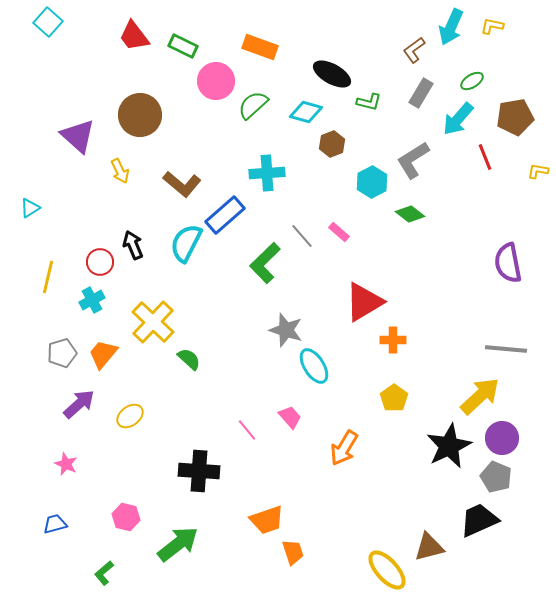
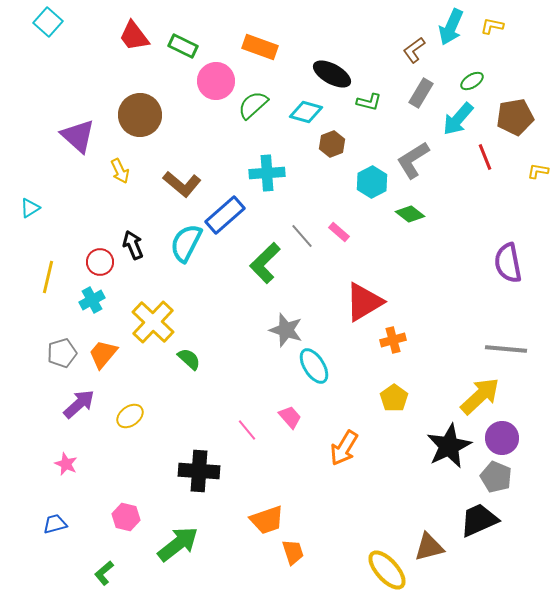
orange cross at (393, 340): rotated 15 degrees counterclockwise
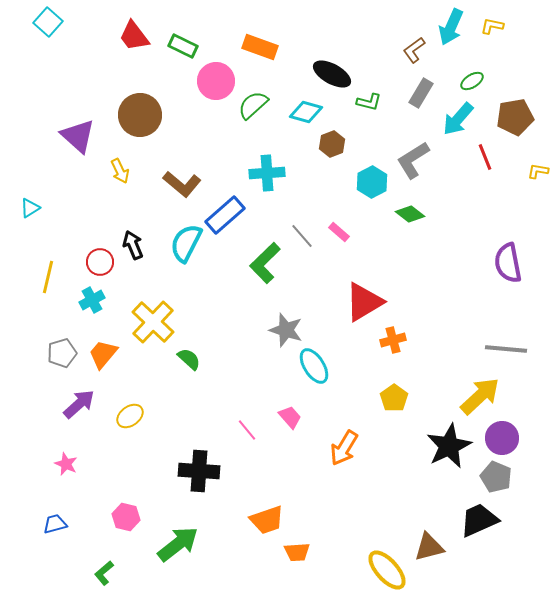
orange trapezoid at (293, 552): moved 4 px right; rotated 104 degrees clockwise
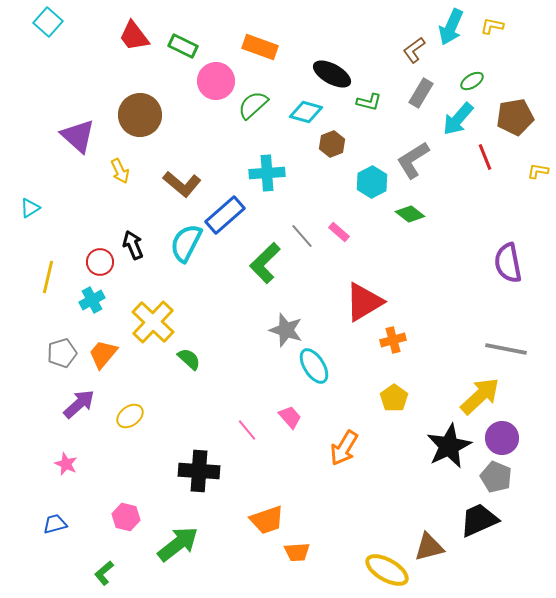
gray line at (506, 349): rotated 6 degrees clockwise
yellow ellipse at (387, 570): rotated 18 degrees counterclockwise
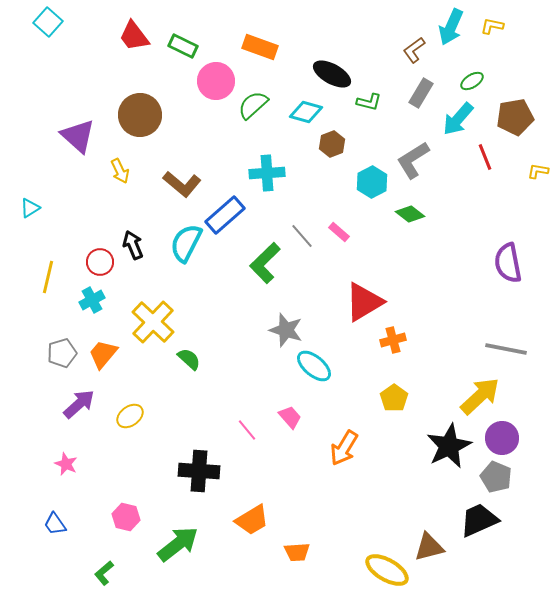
cyan ellipse at (314, 366): rotated 18 degrees counterclockwise
orange trapezoid at (267, 520): moved 15 px left; rotated 12 degrees counterclockwise
blue trapezoid at (55, 524): rotated 110 degrees counterclockwise
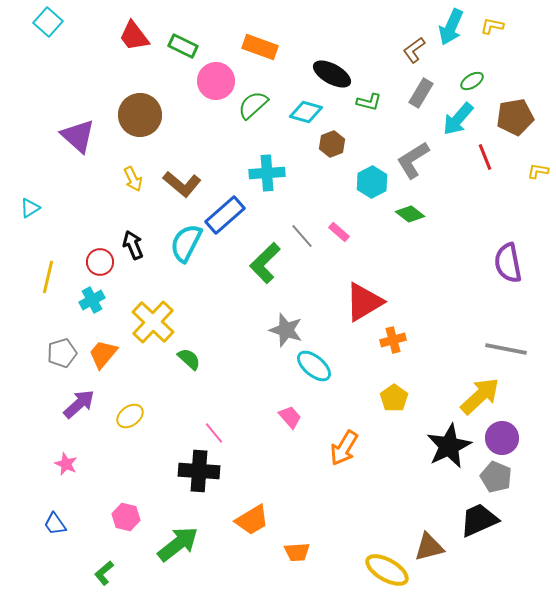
yellow arrow at (120, 171): moved 13 px right, 8 px down
pink line at (247, 430): moved 33 px left, 3 px down
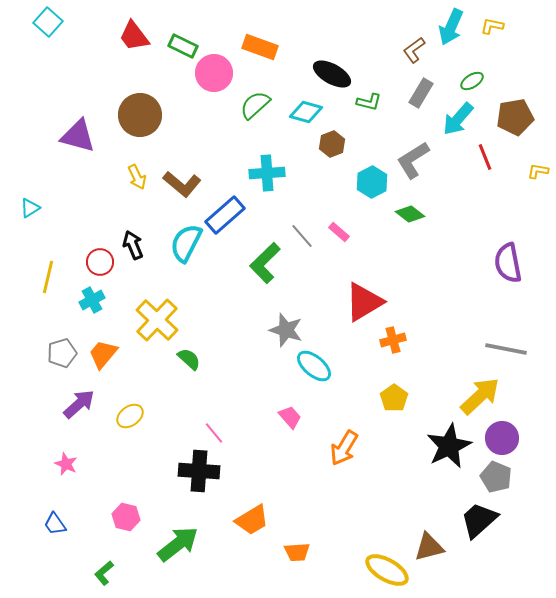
pink circle at (216, 81): moved 2 px left, 8 px up
green semicircle at (253, 105): moved 2 px right
purple triangle at (78, 136): rotated 27 degrees counterclockwise
yellow arrow at (133, 179): moved 4 px right, 2 px up
yellow cross at (153, 322): moved 4 px right, 2 px up
black trapezoid at (479, 520): rotated 18 degrees counterclockwise
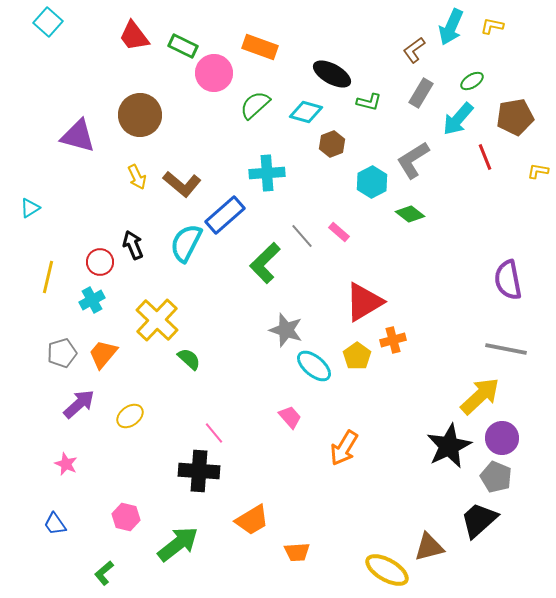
purple semicircle at (508, 263): moved 17 px down
yellow pentagon at (394, 398): moved 37 px left, 42 px up
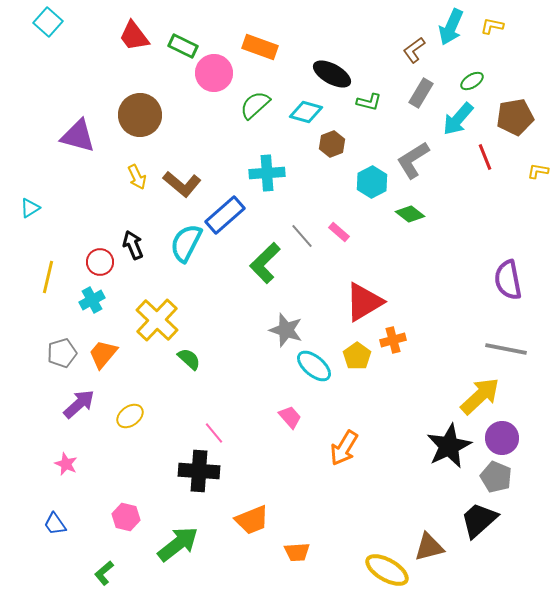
orange trapezoid at (252, 520): rotated 9 degrees clockwise
